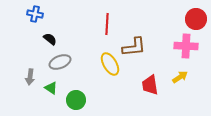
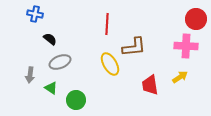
gray arrow: moved 2 px up
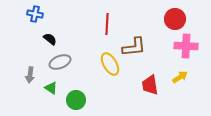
red circle: moved 21 px left
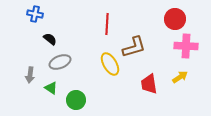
brown L-shape: rotated 10 degrees counterclockwise
red trapezoid: moved 1 px left, 1 px up
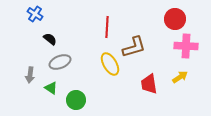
blue cross: rotated 21 degrees clockwise
red line: moved 3 px down
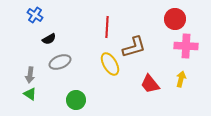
blue cross: moved 1 px down
black semicircle: moved 1 px left; rotated 112 degrees clockwise
yellow arrow: moved 1 px right, 2 px down; rotated 42 degrees counterclockwise
red trapezoid: moved 1 px right; rotated 30 degrees counterclockwise
green triangle: moved 21 px left, 6 px down
